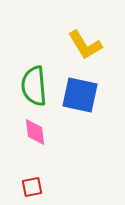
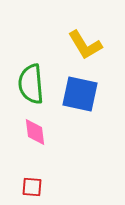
green semicircle: moved 3 px left, 2 px up
blue square: moved 1 px up
red square: rotated 15 degrees clockwise
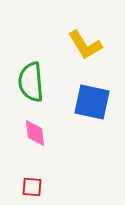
green semicircle: moved 2 px up
blue square: moved 12 px right, 8 px down
pink diamond: moved 1 px down
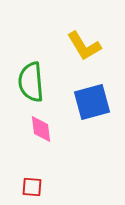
yellow L-shape: moved 1 px left, 1 px down
blue square: rotated 27 degrees counterclockwise
pink diamond: moved 6 px right, 4 px up
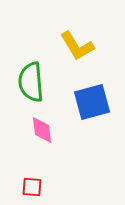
yellow L-shape: moved 7 px left
pink diamond: moved 1 px right, 1 px down
